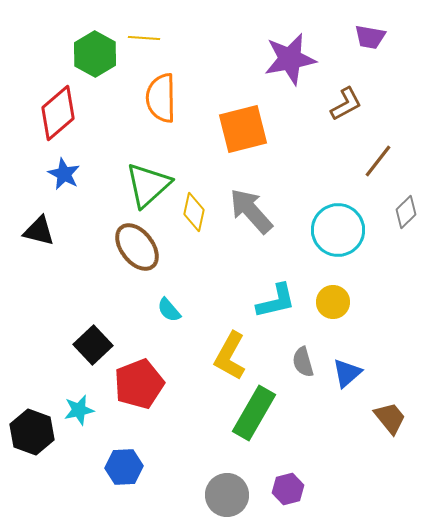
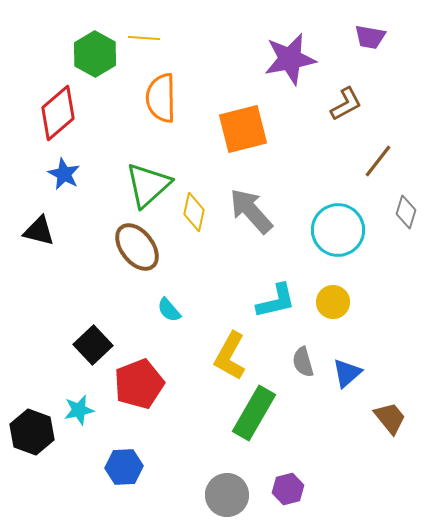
gray diamond: rotated 28 degrees counterclockwise
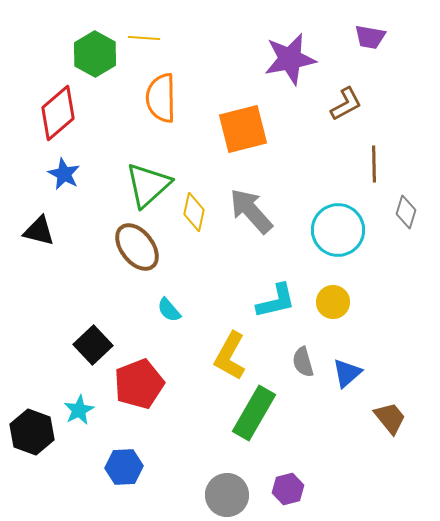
brown line: moved 4 px left, 3 px down; rotated 39 degrees counterclockwise
cyan star: rotated 16 degrees counterclockwise
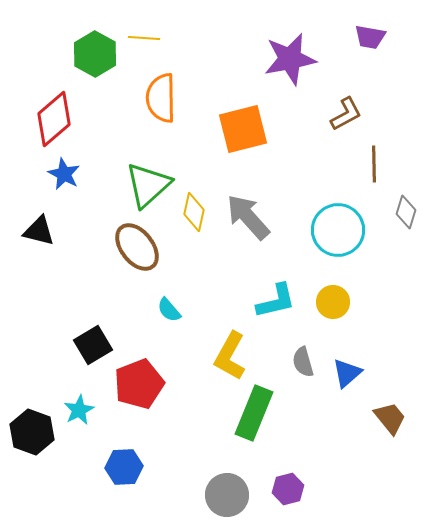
brown L-shape: moved 10 px down
red diamond: moved 4 px left, 6 px down
gray arrow: moved 3 px left, 6 px down
black square: rotated 12 degrees clockwise
green rectangle: rotated 8 degrees counterclockwise
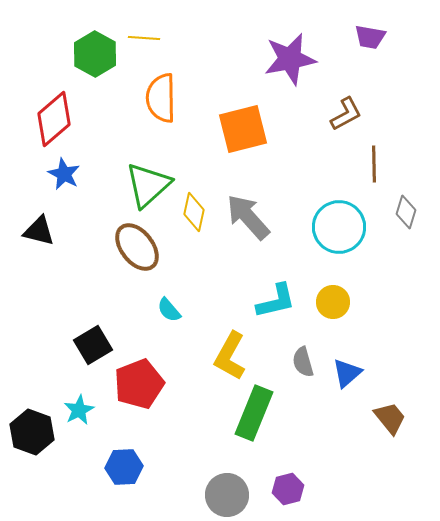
cyan circle: moved 1 px right, 3 px up
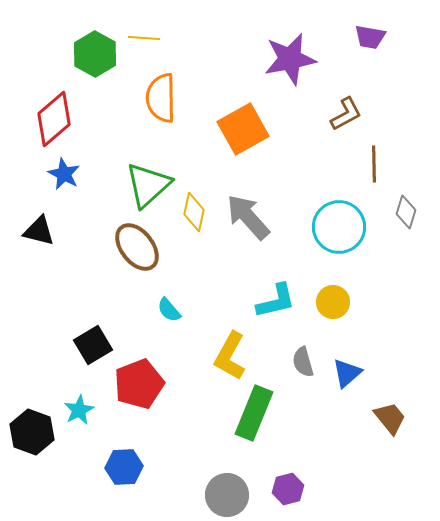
orange square: rotated 15 degrees counterclockwise
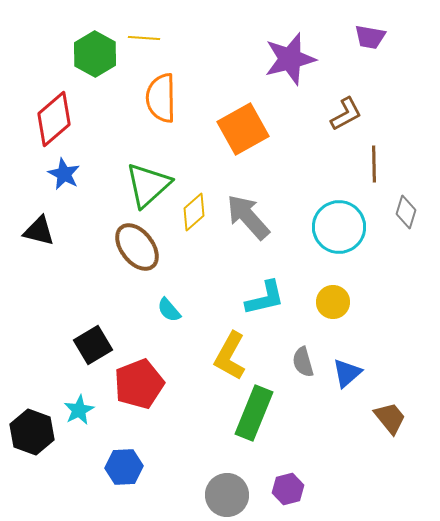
purple star: rotated 4 degrees counterclockwise
yellow diamond: rotated 36 degrees clockwise
cyan L-shape: moved 11 px left, 3 px up
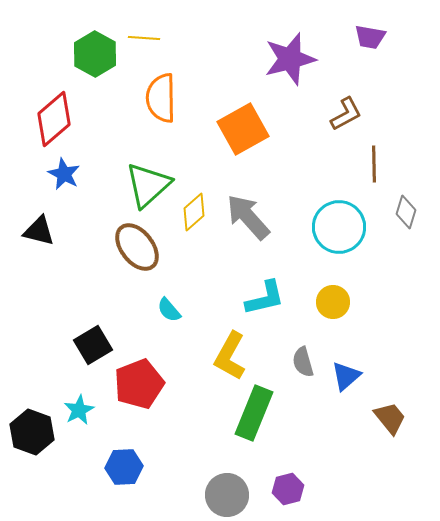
blue triangle: moved 1 px left, 3 px down
